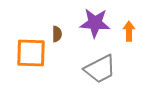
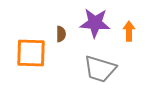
brown semicircle: moved 4 px right
gray trapezoid: rotated 44 degrees clockwise
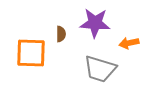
orange arrow: moved 12 px down; rotated 102 degrees counterclockwise
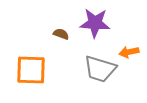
brown semicircle: rotated 70 degrees counterclockwise
orange arrow: moved 9 px down
orange square: moved 17 px down
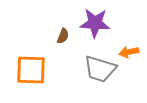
brown semicircle: moved 2 px right, 2 px down; rotated 91 degrees clockwise
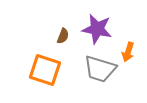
purple star: moved 2 px right, 6 px down; rotated 8 degrees clockwise
orange arrow: moved 1 px left; rotated 60 degrees counterclockwise
orange square: moved 14 px right; rotated 16 degrees clockwise
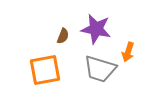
purple star: moved 1 px left
orange square: rotated 28 degrees counterclockwise
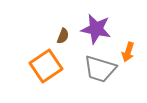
orange square: moved 1 px right, 4 px up; rotated 24 degrees counterclockwise
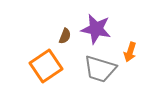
brown semicircle: moved 2 px right
orange arrow: moved 2 px right
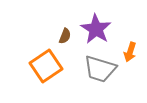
purple star: rotated 20 degrees clockwise
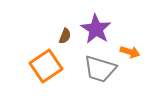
orange arrow: rotated 90 degrees counterclockwise
